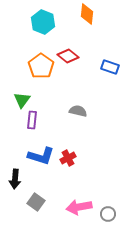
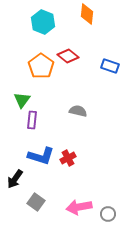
blue rectangle: moved 1 px up
black arrow: rotated 30 degrees clockwise
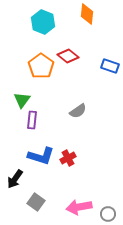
gray semicircle: rotated 132 degrees clockwise
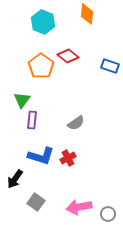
gray semicircle: moved 2 px left, 12 px down
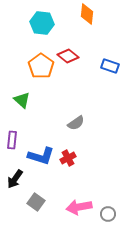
cyan hexagon: moved 1 px left, 1 px down; rotated 15 degrees counterclockwise
green triangle: rotated 24 degrees counterclockwise
purple rectangle: moved 20 px left, 20 px down
